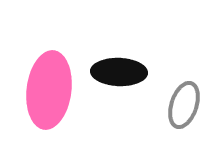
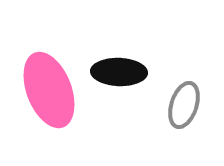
pink ellipse: rotated 28 degrees counterclockwise
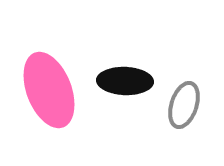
black ellipse: moved 6 px right, 9 px down
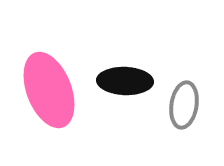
gray ellipse: rotated 9 degrees counterclockwise
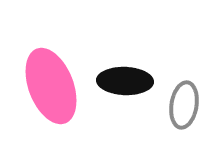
pink ellipse: moved 2 px right, 4 px up
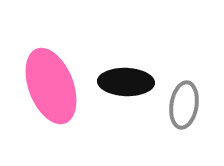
black ellipse: moved 1 px right, 1 px down
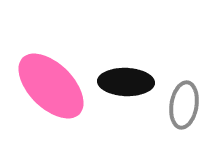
pink ellipse: rotated 24 degrees counterclockwise
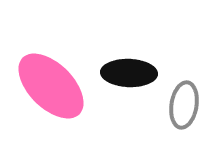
black ellipse: moved 3 px right, 9 px up
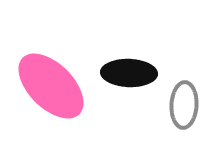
gray ellipse: rotated 6 degrees counterclockwise
